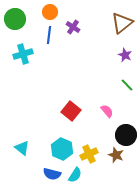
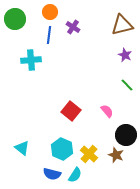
brown triangle: moved 2 px down; rotated 25 degrees clockwise
cyan cross: moved 8 px right, 6 px down; rotated 12 degrees clockwise
yellow cross: rotated 24 degrees counterclockwise
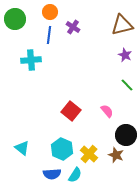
blue semicircle: rotated 18 degrees counterclockwise
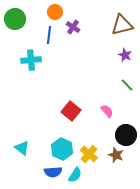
orange circle: moved 5 px right
blue semicircle: moved 1 px right, 2 px up
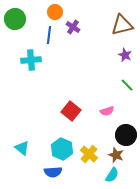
pink semicircle: rotated 112 degrees clockwise
cyan semicircle: moved 37 px right
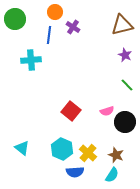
black circle: moved 1 px left, 13 px up
yellow cross: moved 1 px left, 1 px up
blue semicircle: moved 22 px right
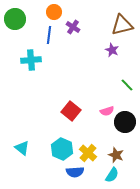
orange circle: moved 1 px left
purple star: moved 13 px left, 5 px up
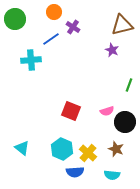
blue line: moved 2 px right, 4 px down; rotated 48 degrees clockwise
green line: moved 2 px right; rotated 64 degrees clockwise
red square: rotated 18 degrees counterclockwise
brown star: moved 6 px up
cyan semicircle: rotated 63 degrees clockwise
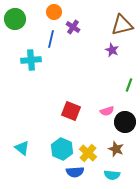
blue line: rotated 42 degrees counterclockwise
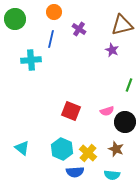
purple cross: moved 6 px right, 2 px down
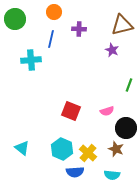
purple cross: rotated 32 degrees counterclockwise
black circle: moved 1 px right, 6 px down
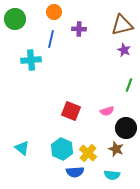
purple star: moved 12 px right
